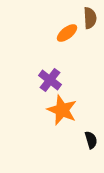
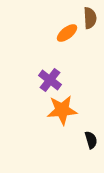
orange star: rotated 28 degrees counterclockwise
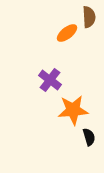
brown semicircle: moved 1 px left, 1 px up
orange star: moved 11 px right
black semicircle: moved 2 px left, 3 px up
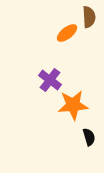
orange star: moved 5 px up
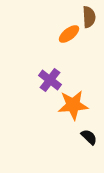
orange ellipse: moved 2 px right, 1 px down
black semicircle: rotated 30 degrees counterclockwise
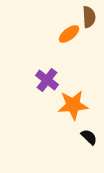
purple cross: moved 3 px left
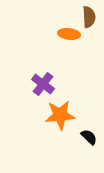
orange ellipse: rotated 45 degrees clockwise
purple cross: moved 4 px left, 4 px down
orange star: moved 13 px left, 10 px down
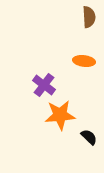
orange ellipse: moved 15 px right, 27 px down
purple cross: moved 1 px right, 1 px down
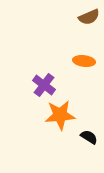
brown semicircle: rotated 70 degrees clockwise
black semicircle: rotated 12 degrees counterclockwise
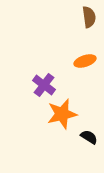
brown semicircle: rotated 75 degrees counterclockwise
orange ellipse: moved 1 px right; rotated 25 degrees counterclockwise
orange star: moved 2 px right, 1 px up; rotated 8 degrees counterclockwise
